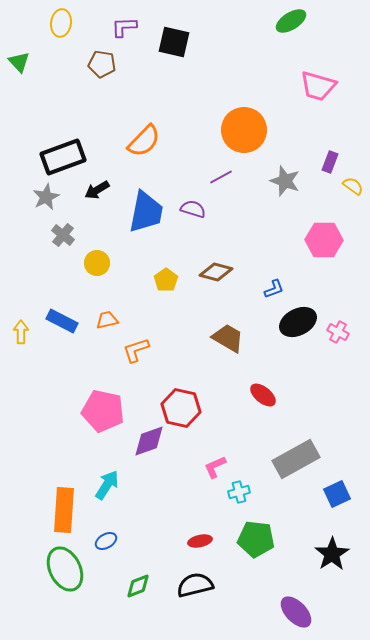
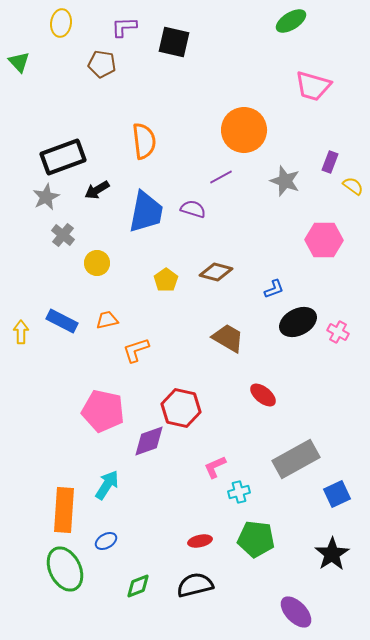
pink trapezoid at (318, 86): moved 5 px left
orange semicircle at (144, 141): rotated 51 degrees counterclockwise
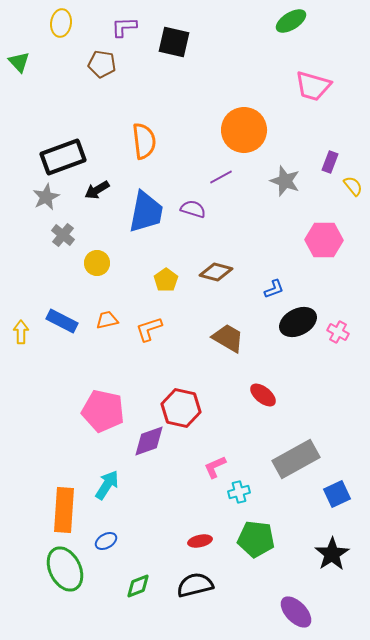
yellow semicircle at (353, 186): rotated 15 degrees clockwise
orange L-shape at (136, 350): moved 13 px right, 21 px up
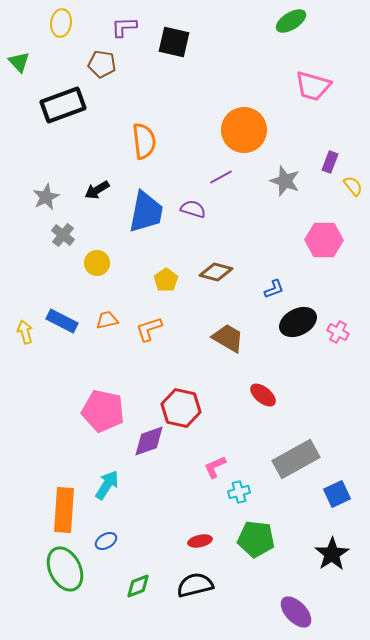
black rectangle at (63, 157): moved 52 px up
yellow arrow at (21, 332): moved 4 px right; rotated 15 degrees counterclockwise
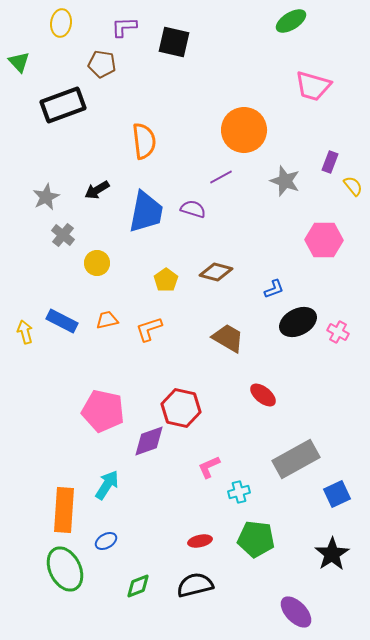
pink L-shape at (215, 467): moved 6 px left
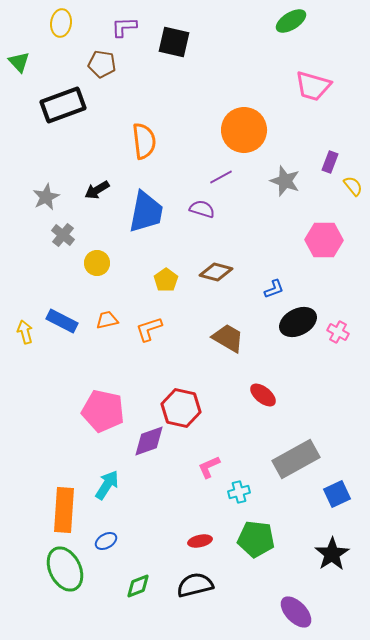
purple semicircle at (193, 209): moved 9 px right
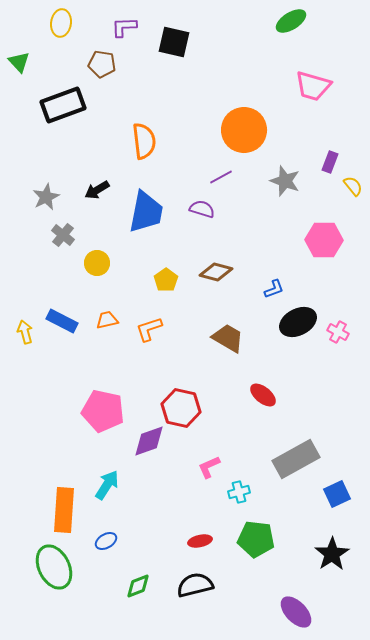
green ellipse at (65, 569): moved 11 px left, 2 px up
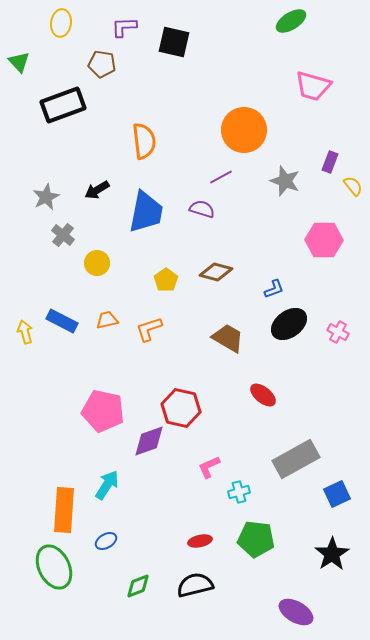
black ellipse at (298, 322): moved 9 px left, 2 px down; rotated 9 degrees counterclockwise
purple ellipse at (296, 612): rotated 16 degrees counterclockwise
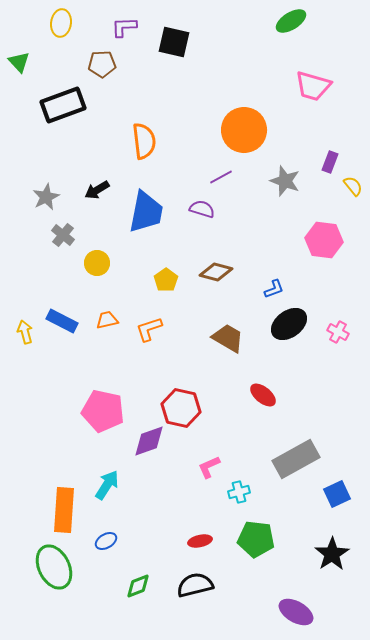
brown pentagon at (102, 64): rotated 12 degrees counterclockwise
pink hexagon at (324, 240): rotated 6 degrees clockwise
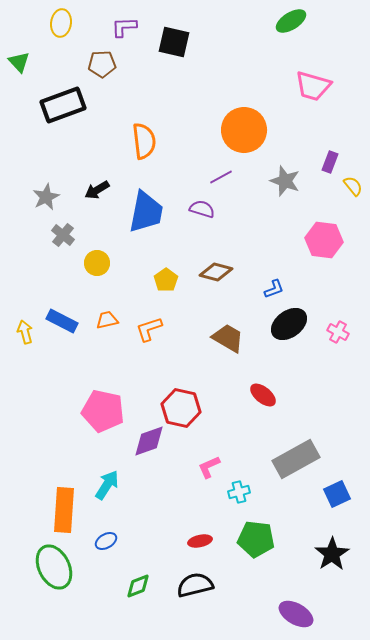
purple ellipse at (296, 612): moved 2 px down
